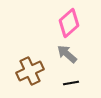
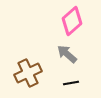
pink diamond: moved 3 px right, 2 px up
brown cross: moved 2 px left, 2 px down
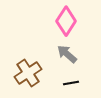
pink diamond: moved 6 px left; rotated 16 degrees counterclockwise
brown cross: rotated 8 degrees counterclockwise
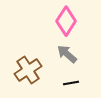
brown cross: moved 3 px up
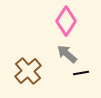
brown cross: moved 1 px down; rotated 8 degrees counterclockwise
black line: moved 10 px right, 10 px up
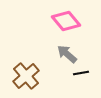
pink diamond: rotated 72 degrees counterclockwise
brown cross: moved 2 px left, 5 px down
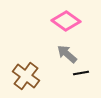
pink diamond: rotated 16 degrees counterclockwise
brown cross: rotated 12 degrees counterclockwise
